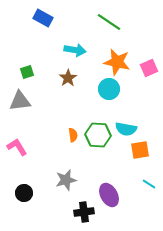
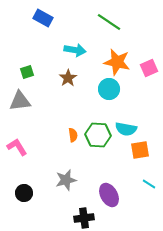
black cross: moved 6 px down
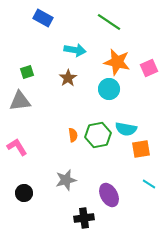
green hexagon: rotated 15 degrees counterclockwise
orange square: moved 1 px right, 1 px up
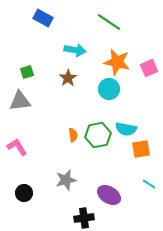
purple ellipse: rotated 30 degrees counterclockwise
